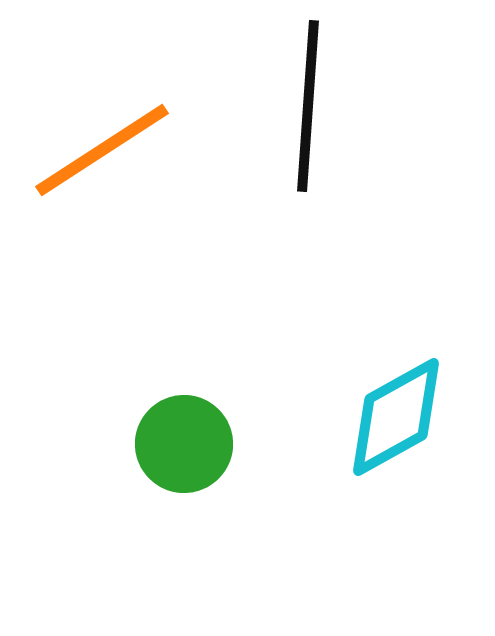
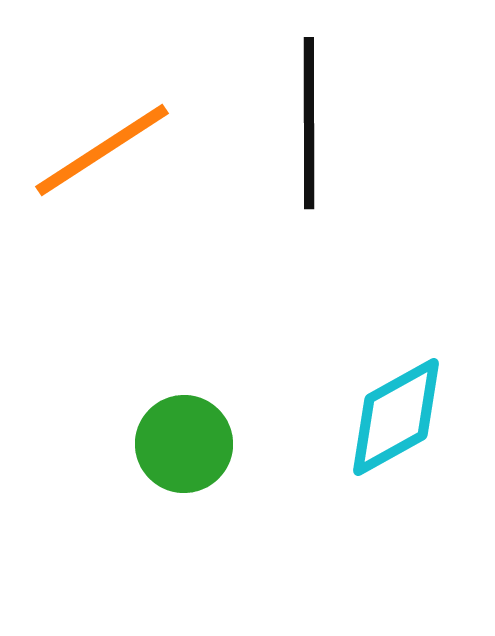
black line: moved 1 px right, 17 px down; rotated 4 degrees counterclockwise
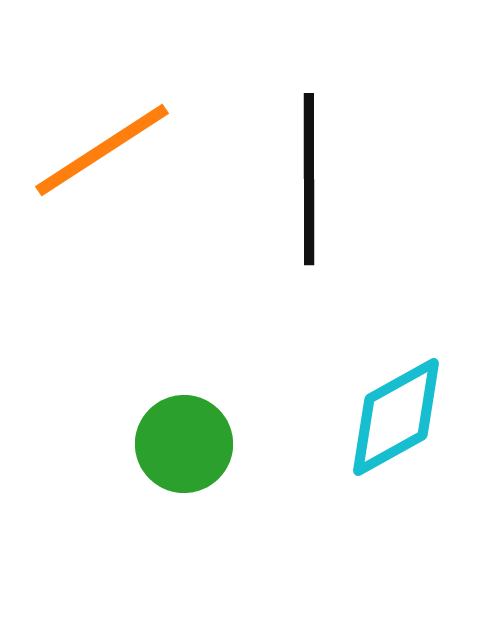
black line: moved 56 px down
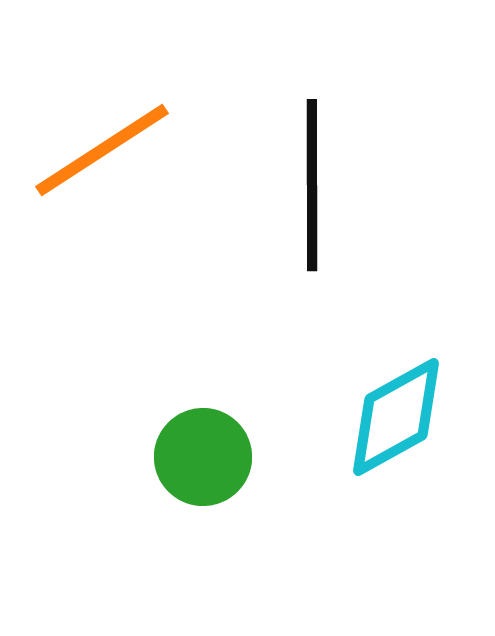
black line: moved 3 px right, 6 px down
green circle: moved 19 px right, 13 px down
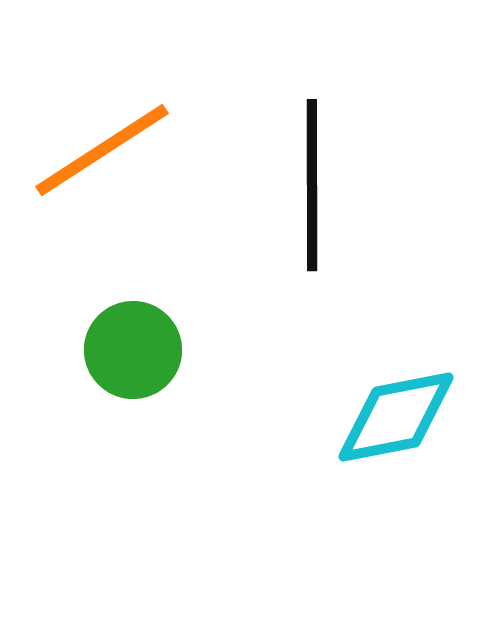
cyan diamond: rotated 18 degrees clockwise
green circle: moved 70 px left, 107 px up
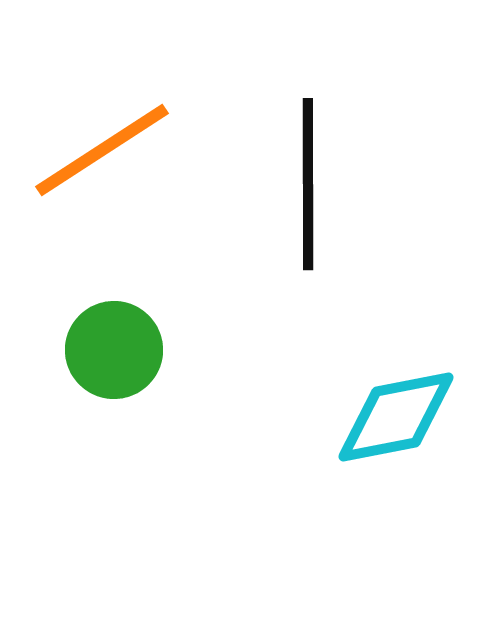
black line: moved 4 px left, 1 px up
green circle: moved 19 px left
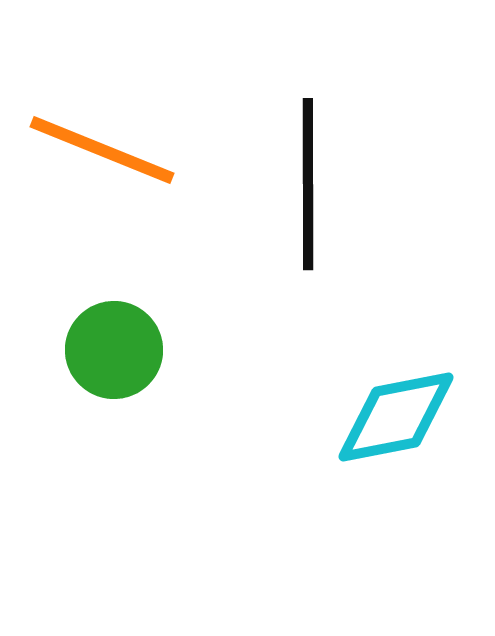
orange line: rotated 55 degrees clockwise
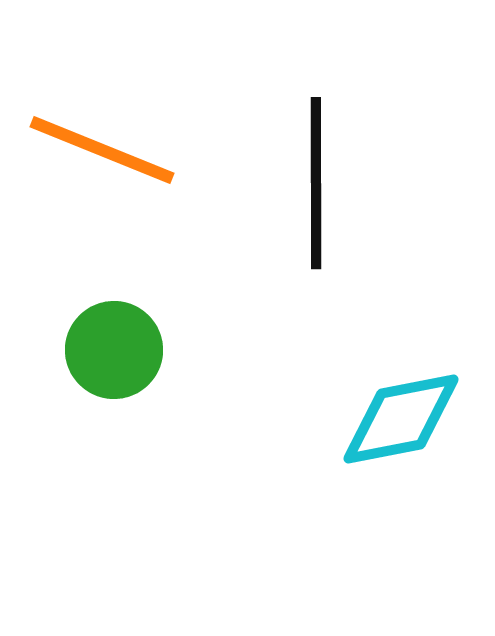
black line: moved 8 px right, 1 px up
cyan diamond: moved 5 px right, 2 px down
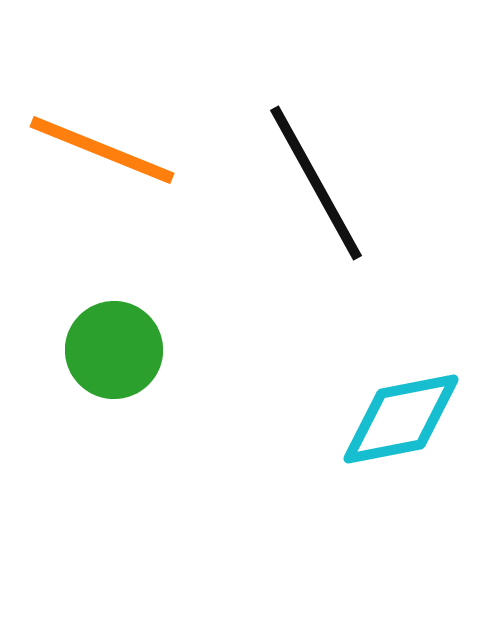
black line: rotated 29 degrees counterclockwise
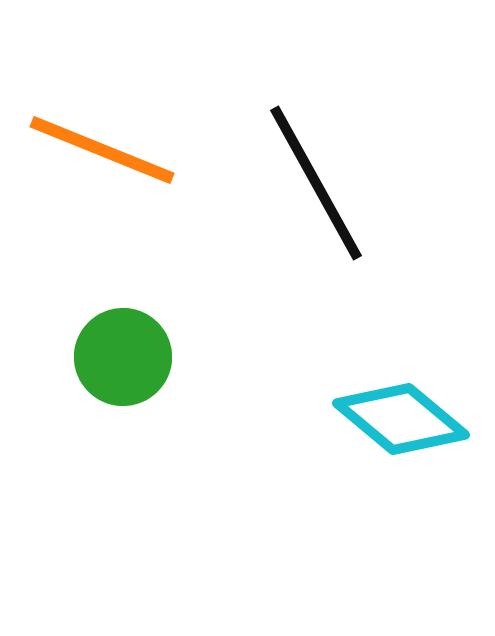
green circle: moved 9 px right, 7 px down
cyan diamond: rotated 51 degrees clockwise
